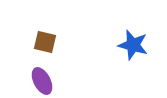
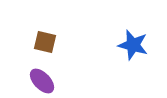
purple ellipse: rotated 16 degrees counterclockwise
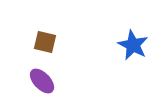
blue star: rotated 12 degrees clockwise
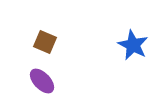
brown square: rotated 10 degrees clockwise
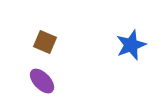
blue star: moved 2 px left; rotated 24 degrees clockwise
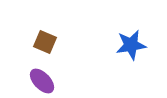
blue star: rotated 12 degrees clockwise
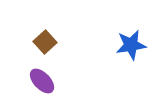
brown square: rotated 25 degrees clockwise
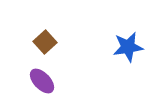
blue star: moved 3 px left, 2 px down
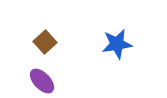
blue star: moved 11 px left, 3 px up
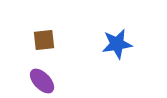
brown square: moved 1 px left, 2 px up; rotated 35 degrees clockwise
